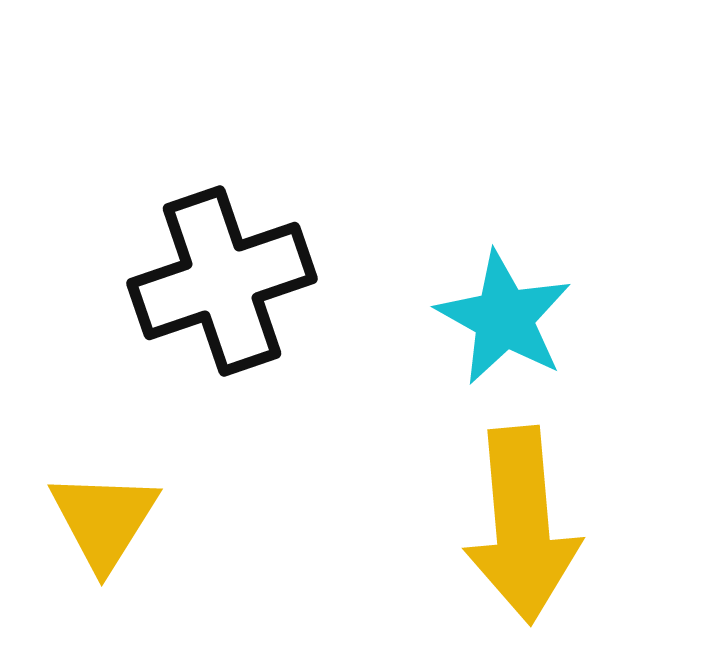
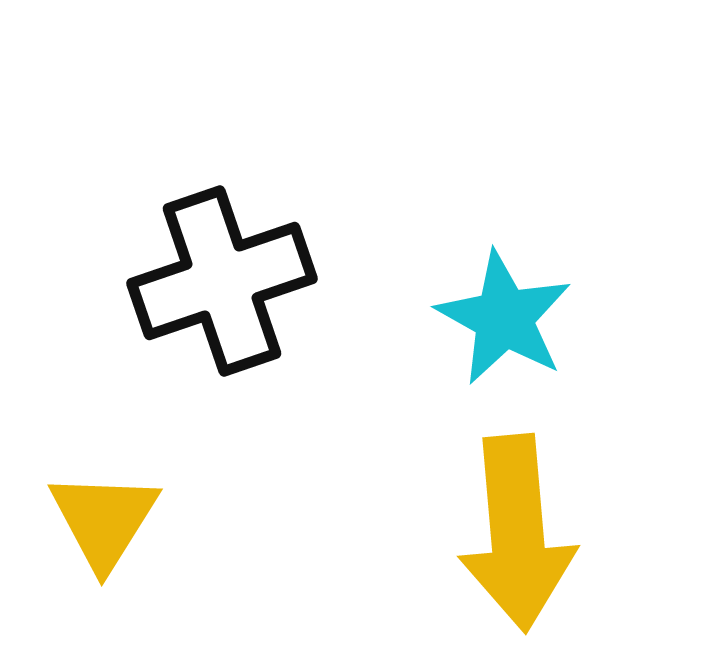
yellow arrow: moved 5 px left, 8 px down
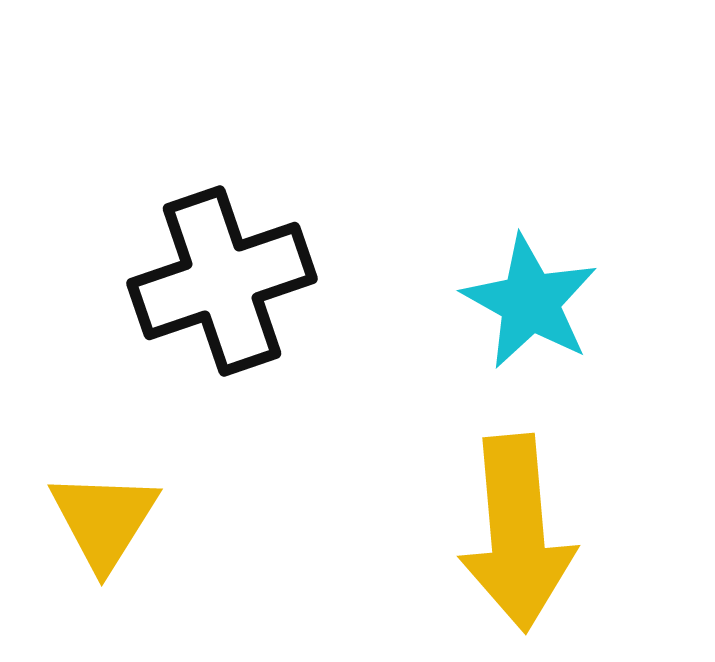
cyan star: moved 26 px right, 16 px up
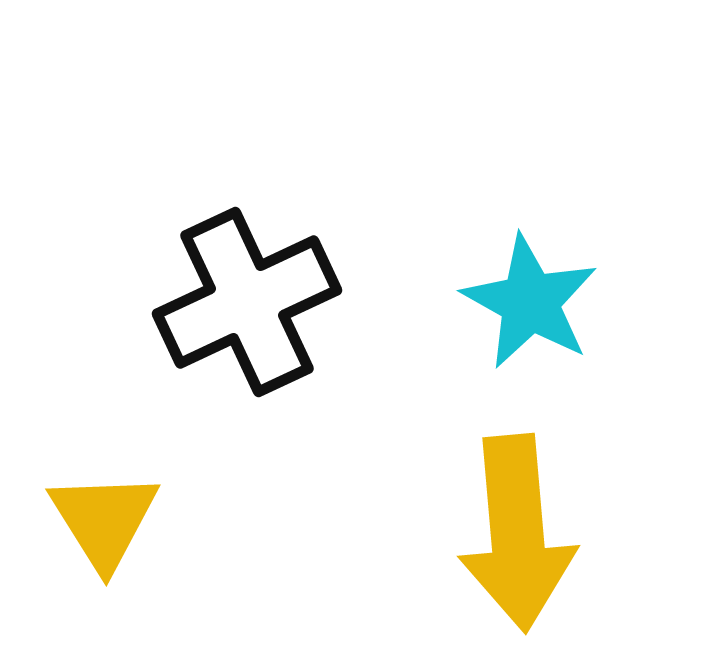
black cross: moved 25 px right, 21 px down; rotated 6 degrees counterclockwise
yellow triangle: rotated 4 degrees counterclockwise
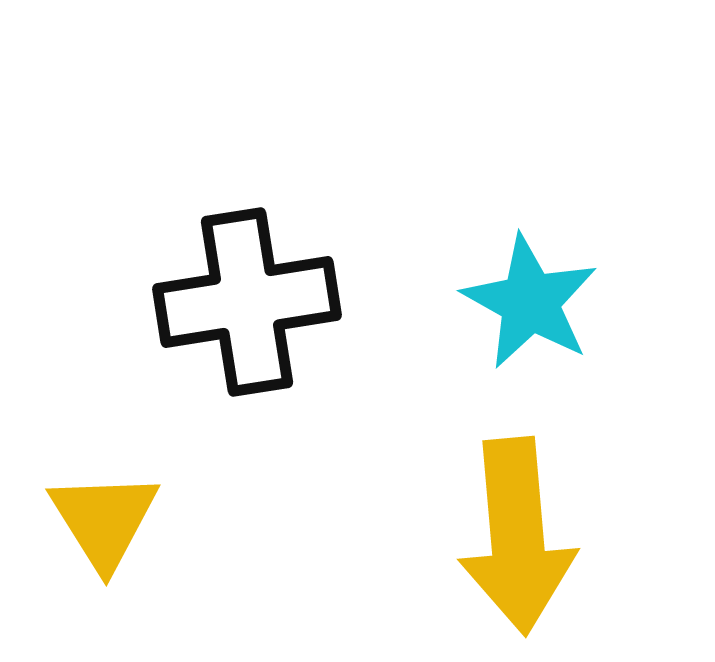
black cross: rotated 16 degrees clockwise
yellow arrow: moved 3 px down
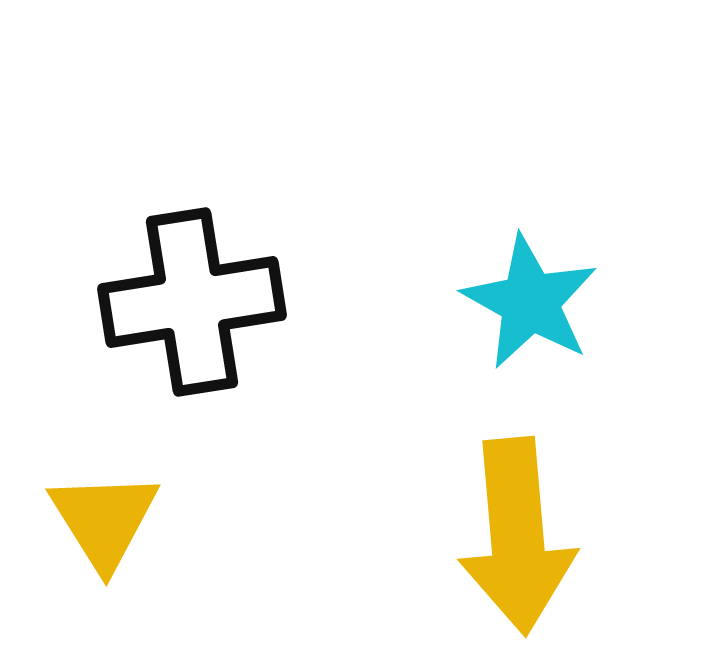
black cross: moved 55 px left
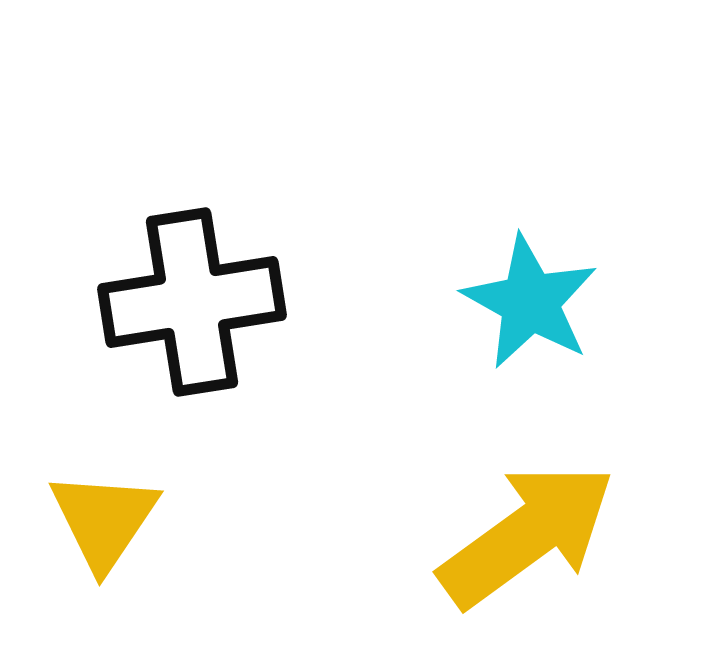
yellow triangle: rotated 6 degrees clockwise
yellow arrow: moved 10 px right, 1 px up; rotated 121 degrees counterclockwise
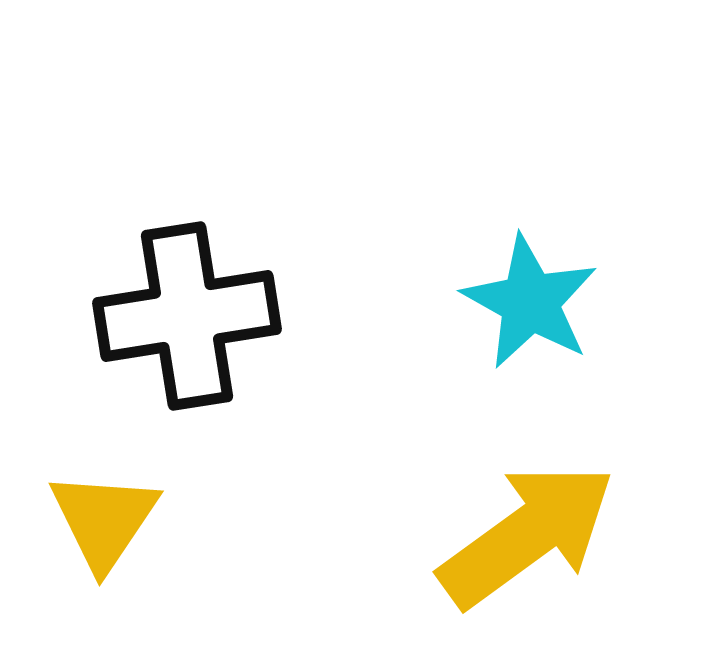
black cross: moved 5 px left, 14 px down
